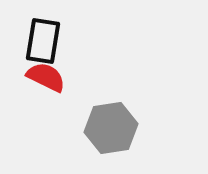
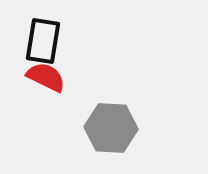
gray hexagon: rotated 12 degrees clockwise
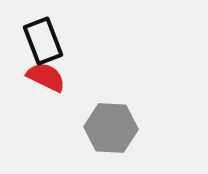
black rectangle: rotated 30 degrees counterclockwise
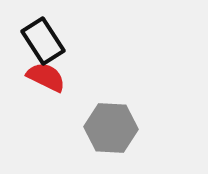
black rectangle: rotated 12 degrees counterclockwise
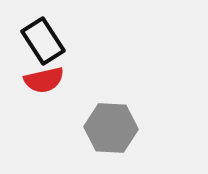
red semicircle: moved 2 px left, 3 px down; rotated 141 degrees clockwise
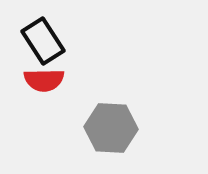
red semicircle: rotated 12 degrees clockwise
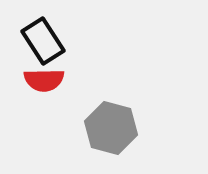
gray hexagon: rotated 12 degrees clockwise
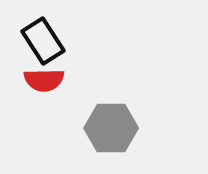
gray hexagon: rotated 15 degrees counterclockwise
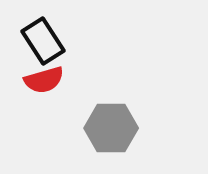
red semicircle: rotated 15 degrees counterclockwise
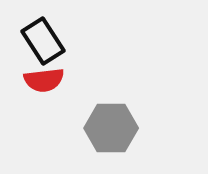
red semicircle: rotated 9 degrees clockwise
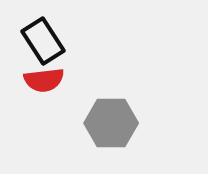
gray hexagon: moved 5 px up
